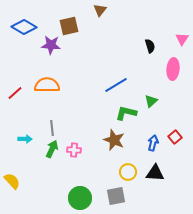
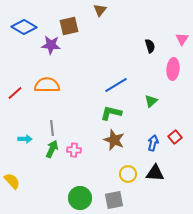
green L-shape: moved 15 px left
yellow circle: moved 2 px down
gray square: moved 2 px left, 4 px down
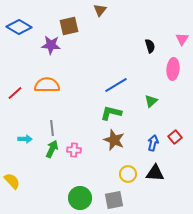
blue diamond: moved 5 px left
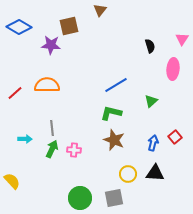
gray square: moved 2 px up
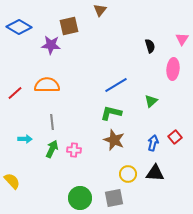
gray line: moved 6 px up
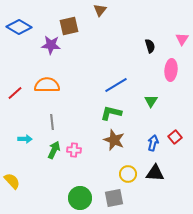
pink ellipse: moved 2 px left, 1 px down
green triangle: rotated 16 degrees counterclockwise
green arrow: moved 2 px right, 1 px down
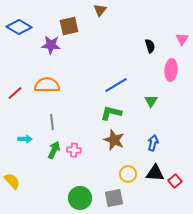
red square: moved 44 px down
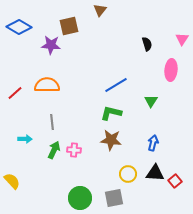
black semicircle: moved 3 px left, 2 px up
brown star: moved 3 px left; rotated 15 degrees counterclockwise
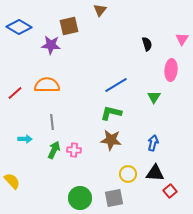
green triangle: moved 3 px right, 4 px up
red square: moved 5 px left, 10 px down
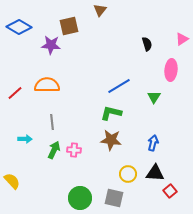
pink triangle: rotated 24 degrees clockwise
blue line: moved 3 px right, 1 px down
gray square: rotated 24 degrees clockwise
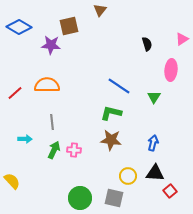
blue line: rotated 65 degrees clockwise
yellow circle: moved 2 px down
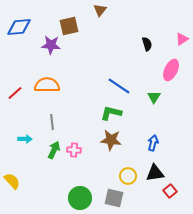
blue diamond: rotated 35 degrees counterclockwise
pink ellipse: rotated 20 degrees clockwise
black triangle: rotated 12 degrees counterclockwise
